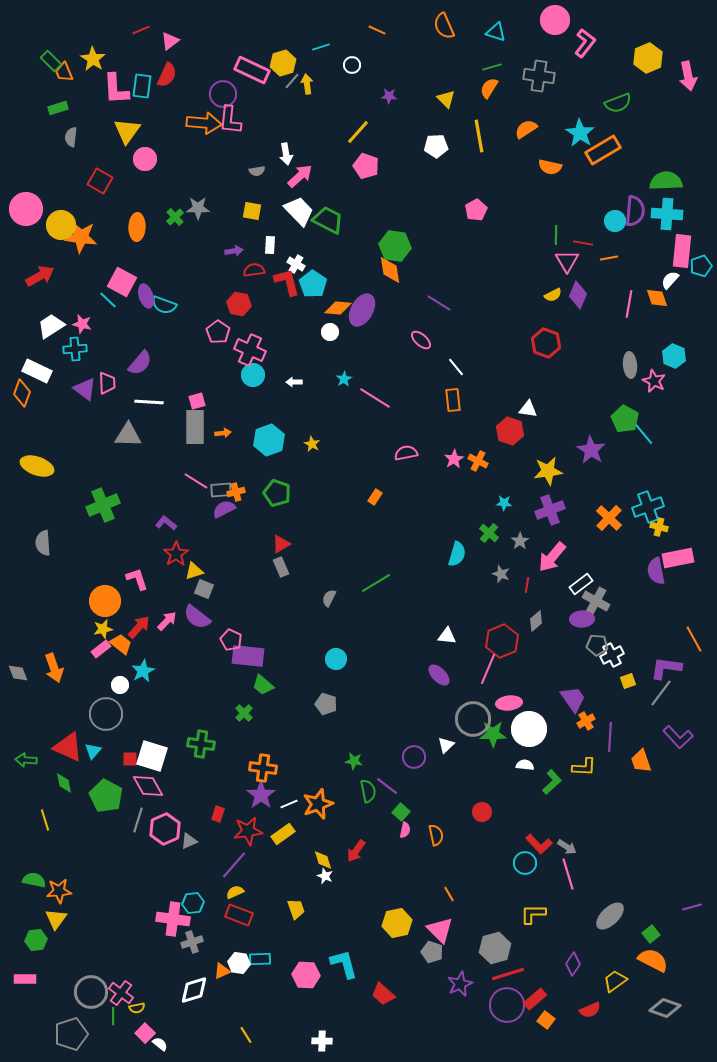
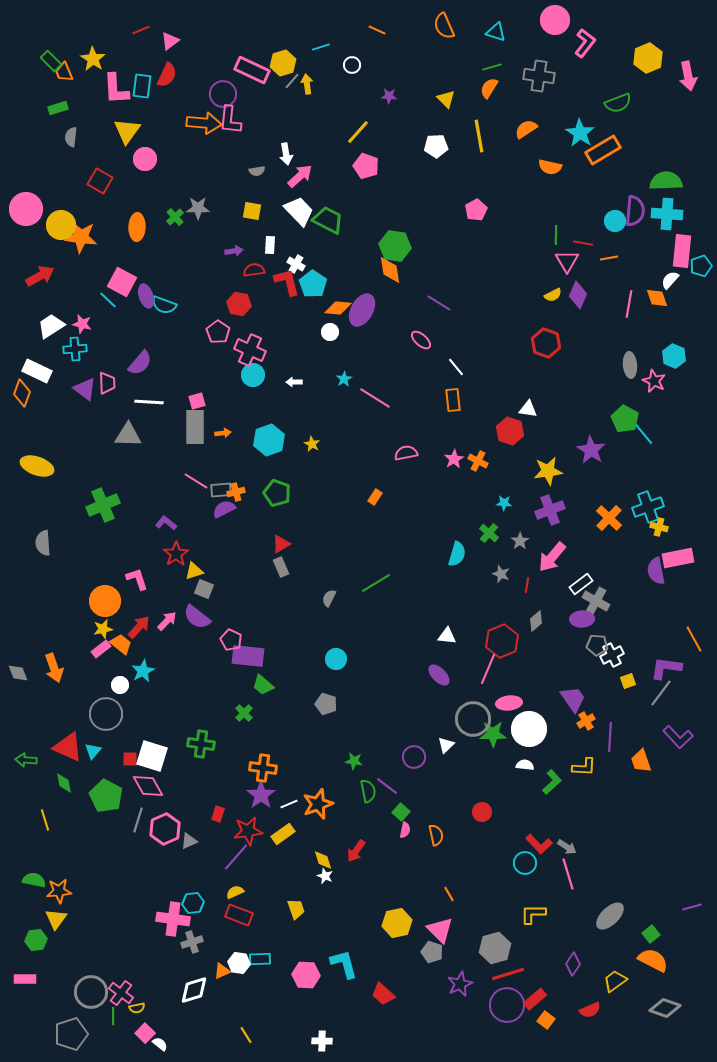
purple line at (234, 865): moved 2 px right, 8 px up
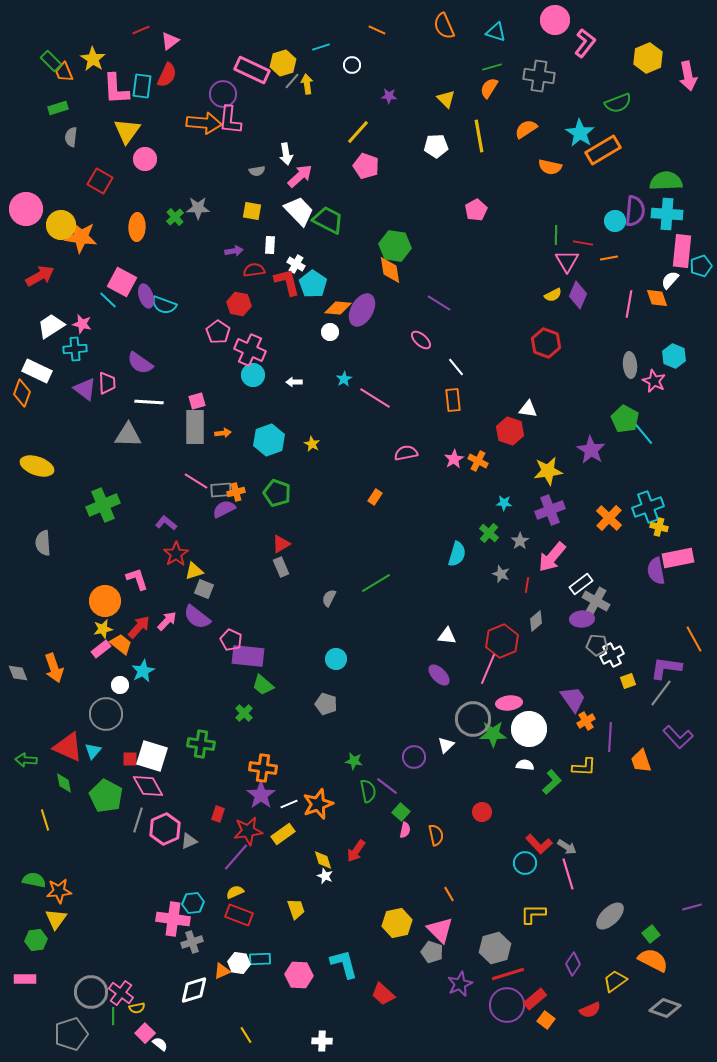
purple semicircle at (140, 363): rotated 84 degrees clockwise
pink hexagon at (306, 975): moved 7 px left
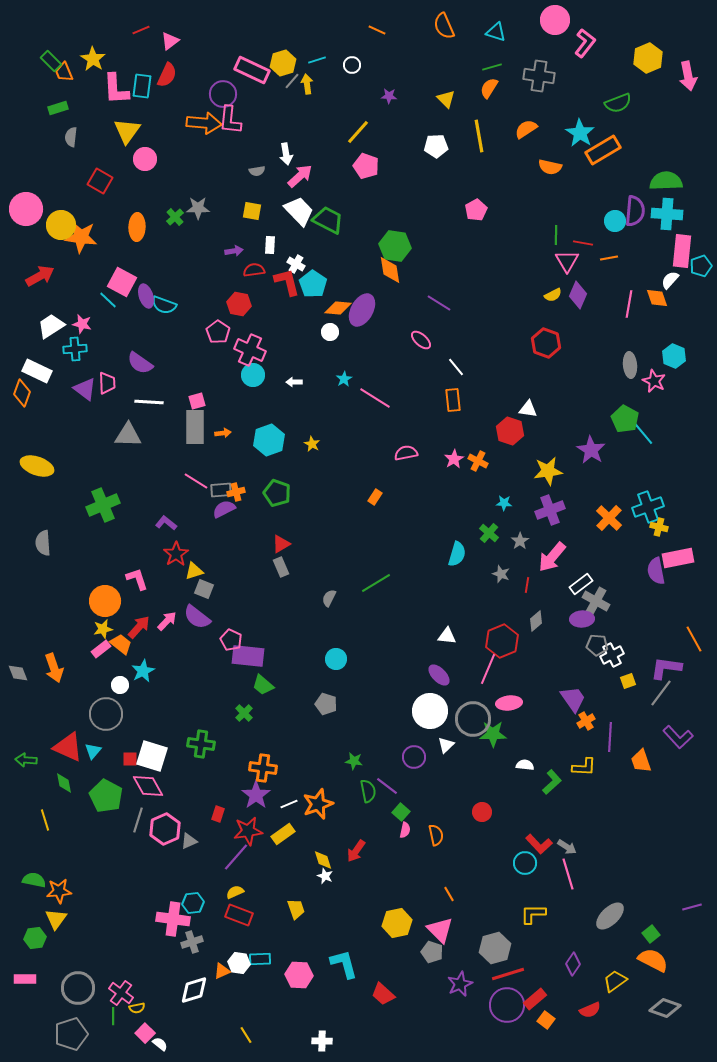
cyan line at (321, 47): moved 4 px left, 13 px down
white circle at (529, 729): moved 99 px left, 18 px up
purple star at (261, 795): moved 5 px left
green hexagon at (36, 940): moved 1 px left, 2 px up
gray circle at (91, 992): moved 13 px left, 4 px up
